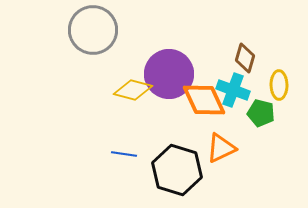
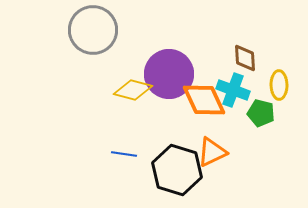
brown diamond: rotated 20 degrees counterclockwise
orange triangle: moved 9 px left, 4 px down
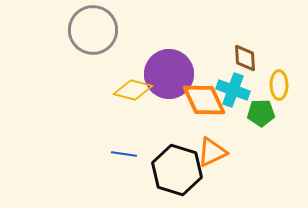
green pentagon: rotated 16 degrees counterclockwise
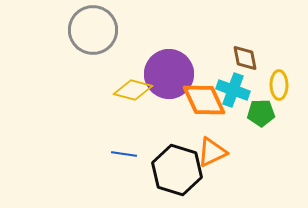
brown diamond: rotated 8 degrees counterclockwise
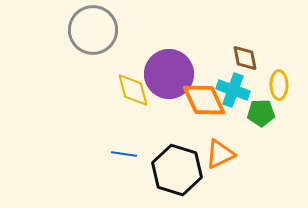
yellow diamond: rotated 60 degrees clockwise
orange triangle: moved 8 px right, 2 px down
